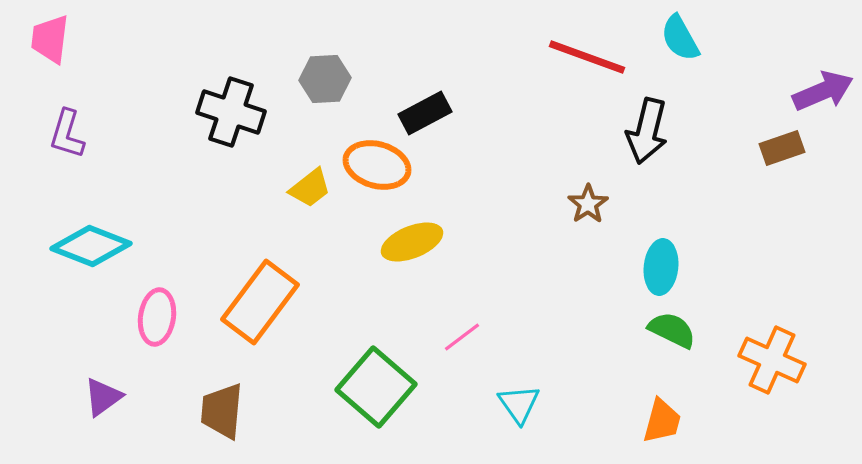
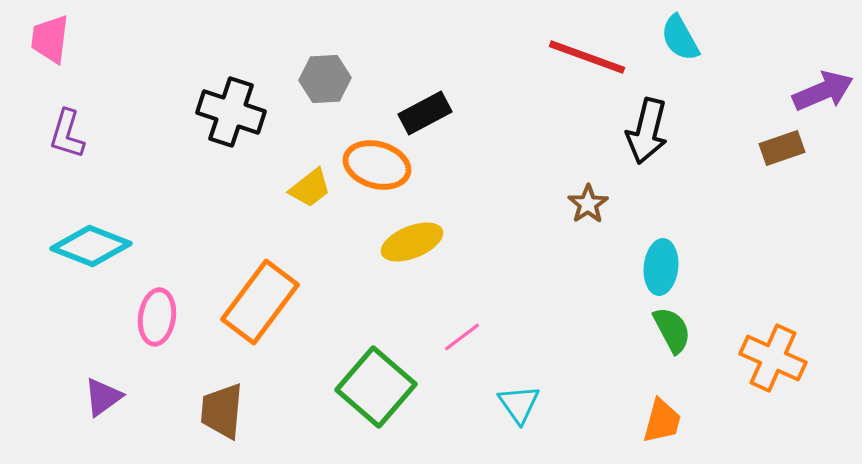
green semicircle: rotated 36 degrees clockwise
orange cross: moved 1 px right, 2 px up
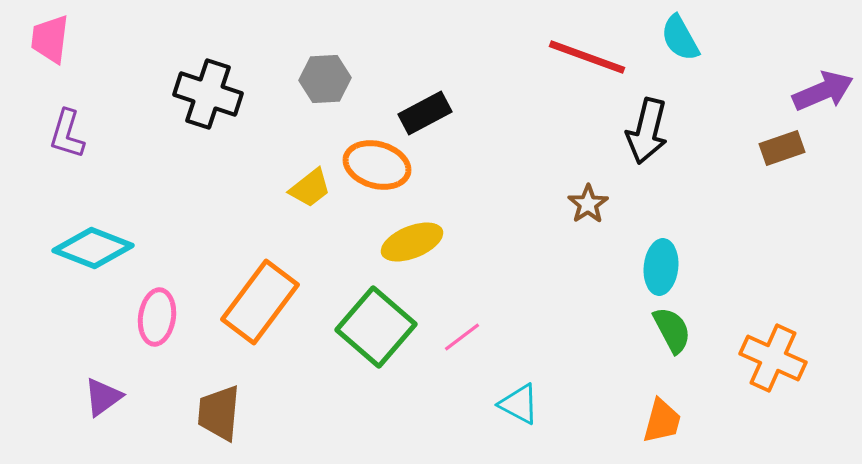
black cross: moved 23 px left, 18 px up
cyan diamond: moved 2 px right, 2 px down
green square: moved 60 px up
cyan triangle: rotated 27 degrees counterclockwise
brown trapezoid: moved 3 px left, 2 px down
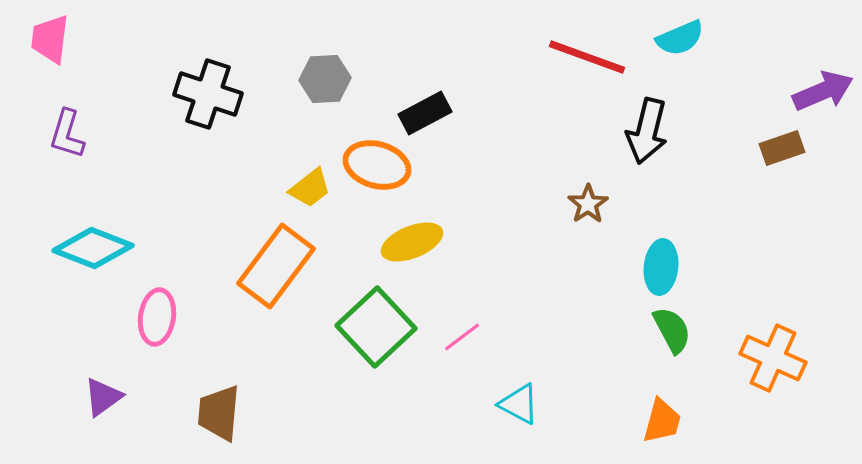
cyan semicircle: rotated 84 degrees counterclockwise
orange rectangle: moved 16 px right, 36 px up
green square: rotated 6 degrees clockwise
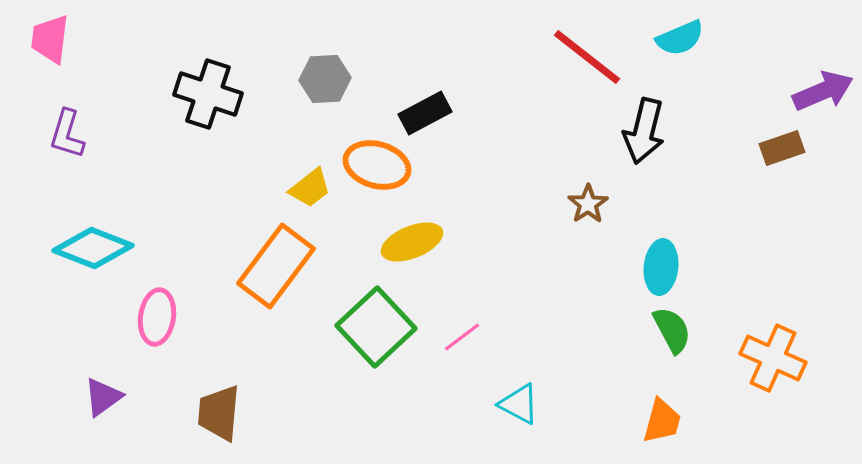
red line: rotated 18 degrees clockwise
black arrow: moved 3 px left
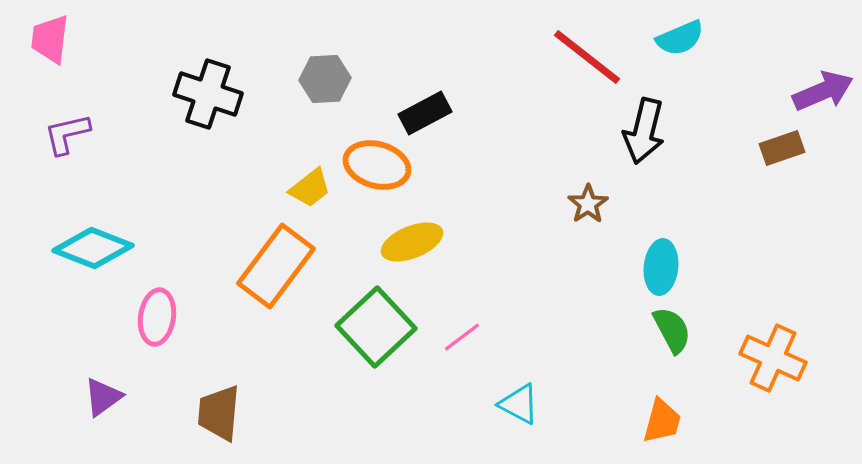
purple L-shape: rotated 60 degrees clockwise
